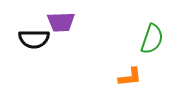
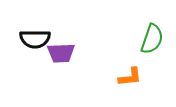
purple trapezoid: moved 31 px down
black semicircle: moved 1 px right
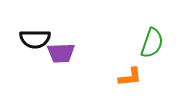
green semicircle: moved 4 px down
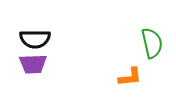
green semicircle: rotated 32 degrees counterclockwise
purple trapezoid: moved 28 px left, 11 px down
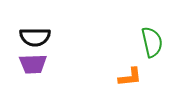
black semicircle: moved 2 px up
green semicircle: moved 1 px up
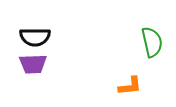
orange L-shape: moved 9 px down
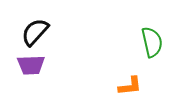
black semicircle: moved 5 px up; rotated 132 degrees clockwise
purple trapezoid: moved 2 px left, 1 px down
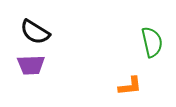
black semicircle: rotated 100 degrees counterclockwise
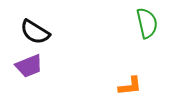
green semicircle: moved 5 px left, 19 px up
purple trapezoid: moved 2 px left, 1 px down; rotated 20 degrees counterclockwise
